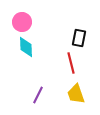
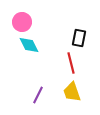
cyan diamond: moved 3 px right, 2 px up; rotated 25 degrees counterclockwise
yellow trapezoid: moved 4 px left, 2 px up
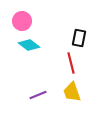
pink circle: moved 1 px up
cyan diamond: rotated 25 degrees counterclockwise
purple line: rotated 42 degrees clockwise
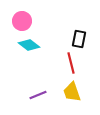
black rectangle: moved 1 px down
